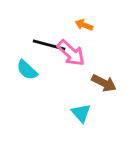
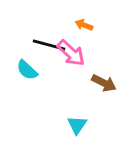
cyan triangle: moved 4 px left, 12 px down; rotated 15 degrees clockwise
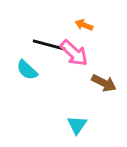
pink arrow: moved 3 px right
